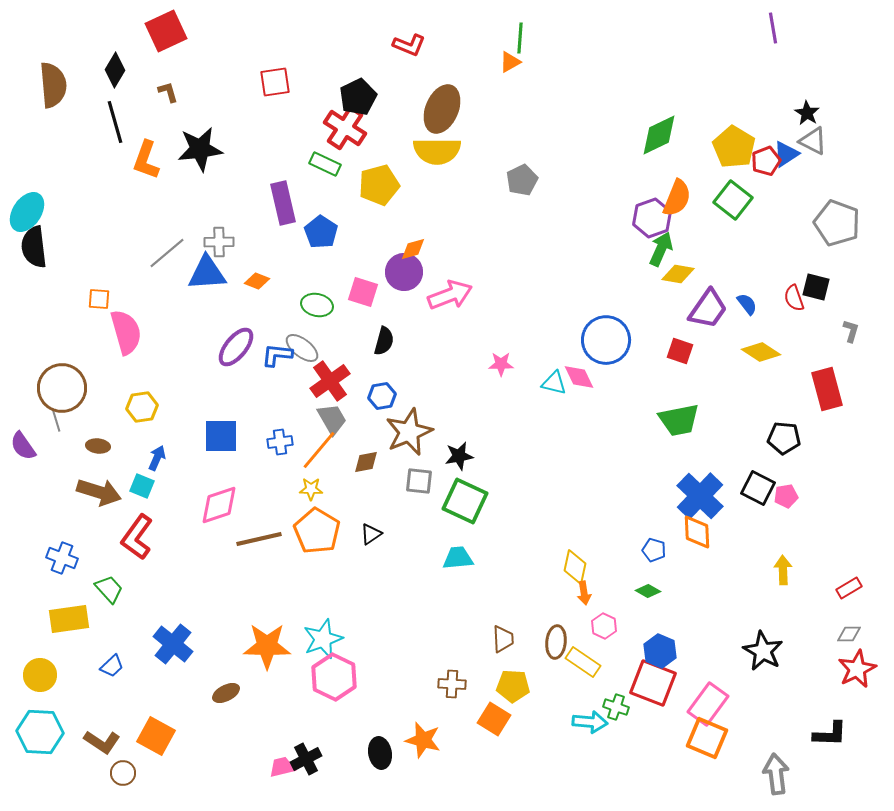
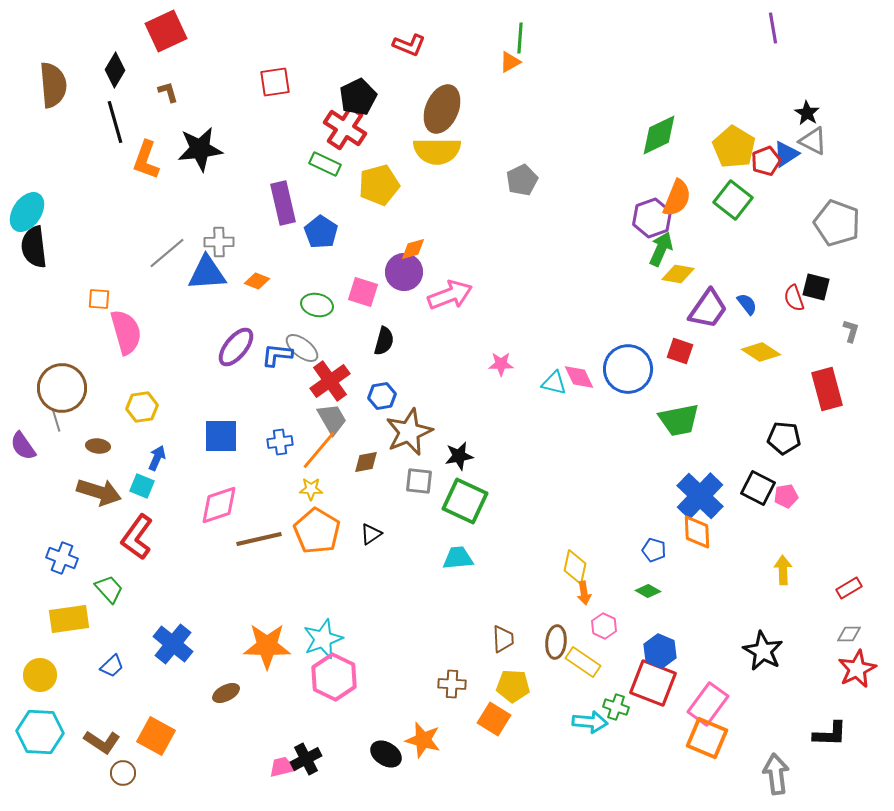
blue circle at (606, 340): moved 22 px right, 29 px down
black ellipse at (380, 753): moved 6 px right, 1 px down; rotated 48 degrees counterclockwise
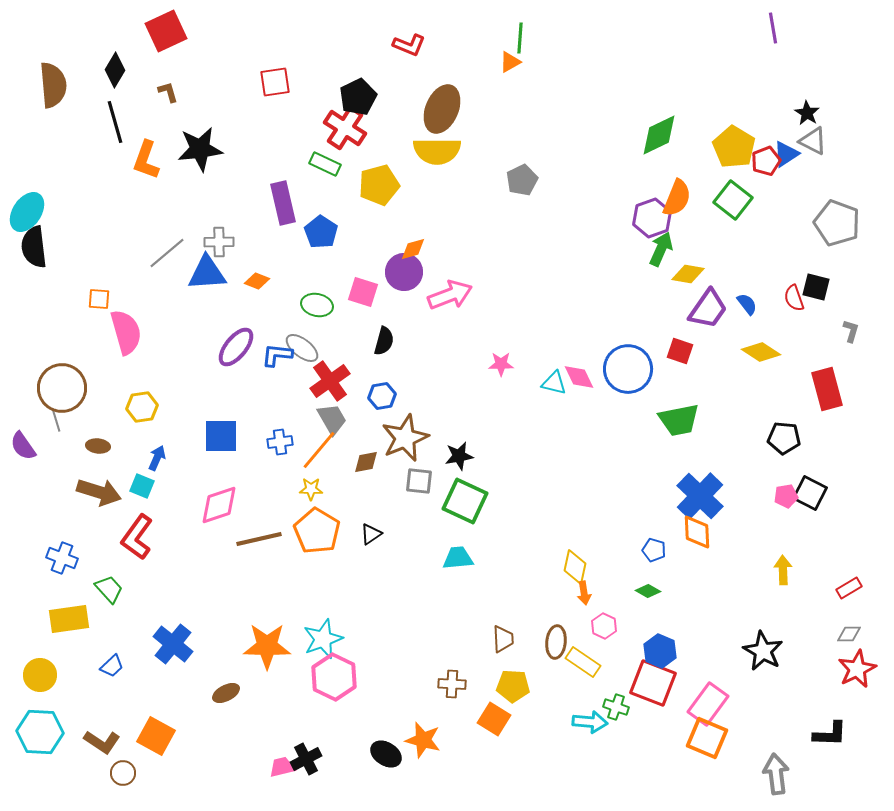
yellow diamond at (678, 274): moved 10 px right
brown star at (409, 432): moved 4 px left, 6 px down
black square at (758, 488): moved 52 px right, 5 px down
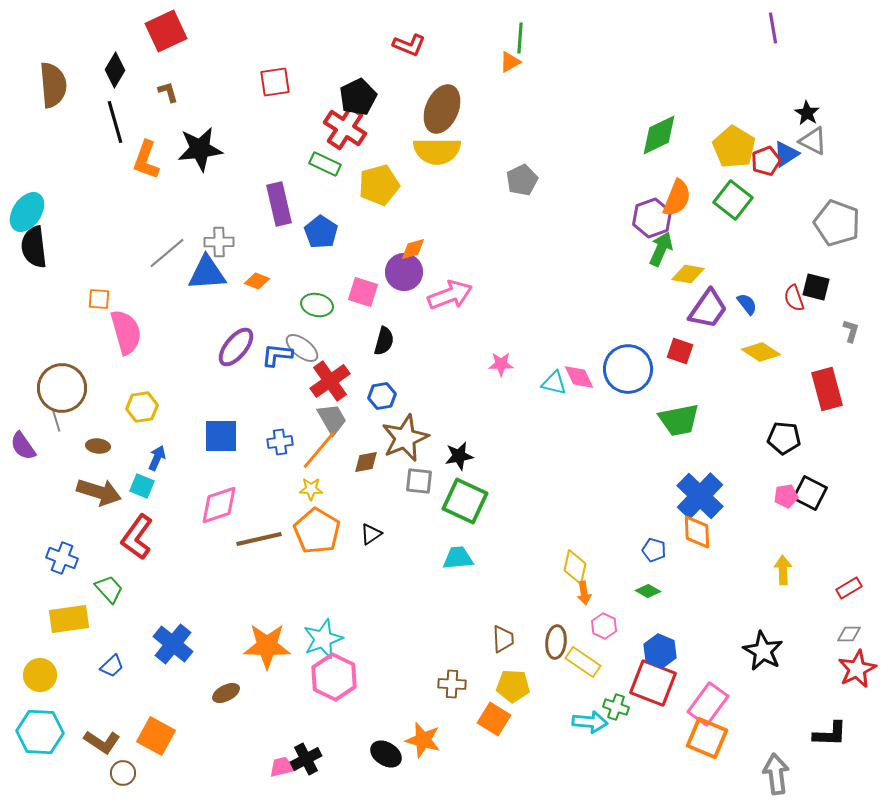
purple rectangle at (283, 203): moved 4 px left, 1 px down
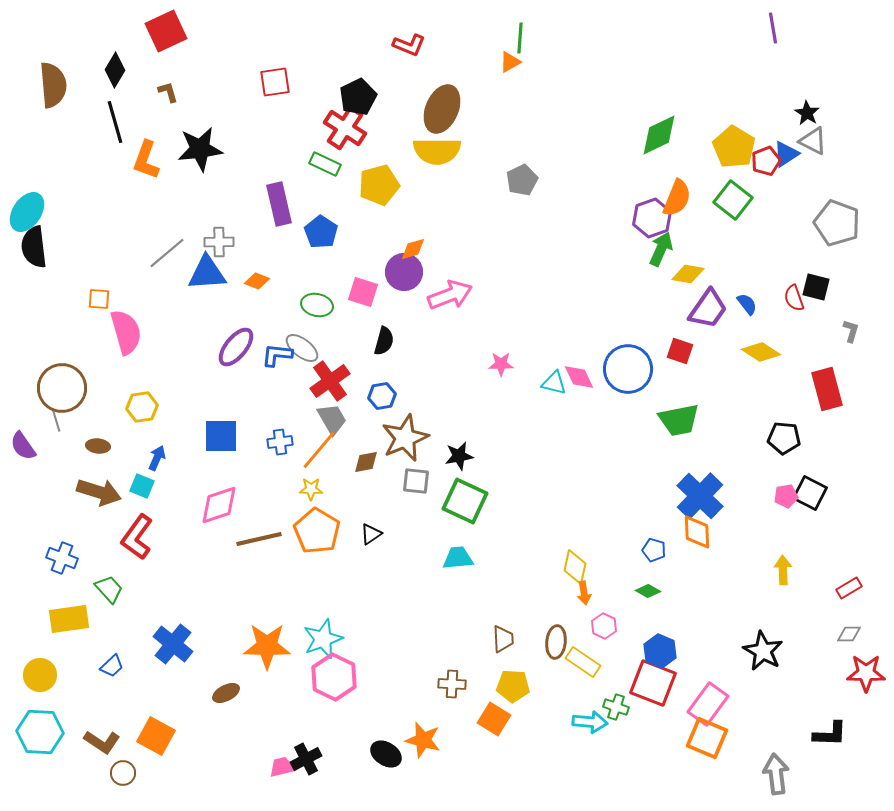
gray square at (419, 481): moved 3 px left
red star at (857, 669): moved 9 px right, 4 px down; rotated 27 degrees clockwise
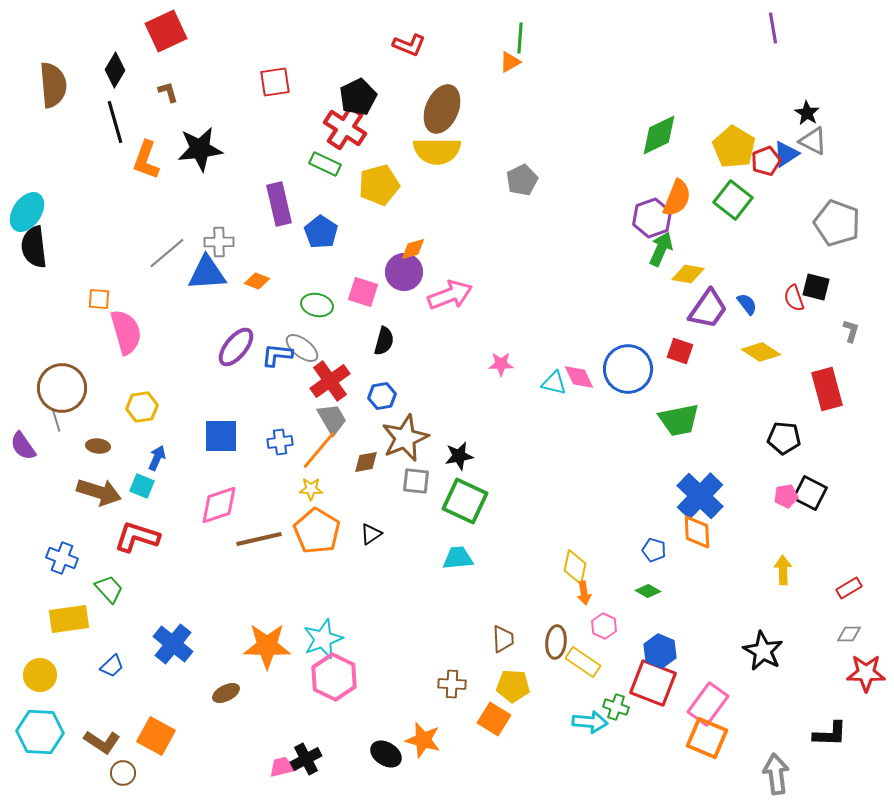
red L-shape at (137, 537): rotated 72 degrees clockwise
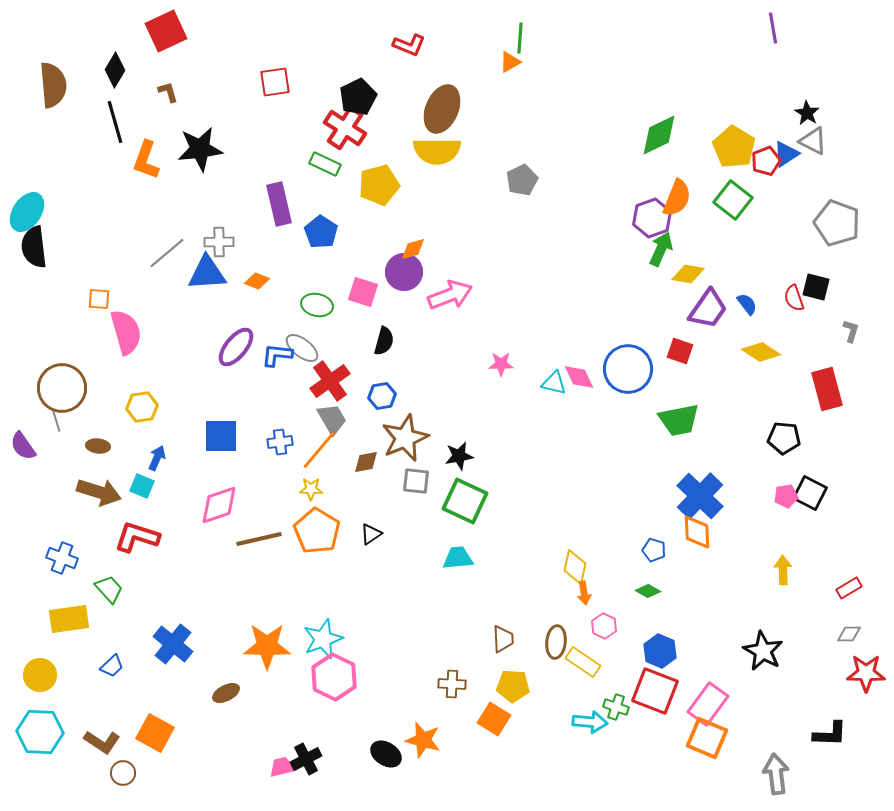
red square at (653, 683): moved 2 px right, 8 px down
orange square at (156, 736): moved 1 px left, 3 px up
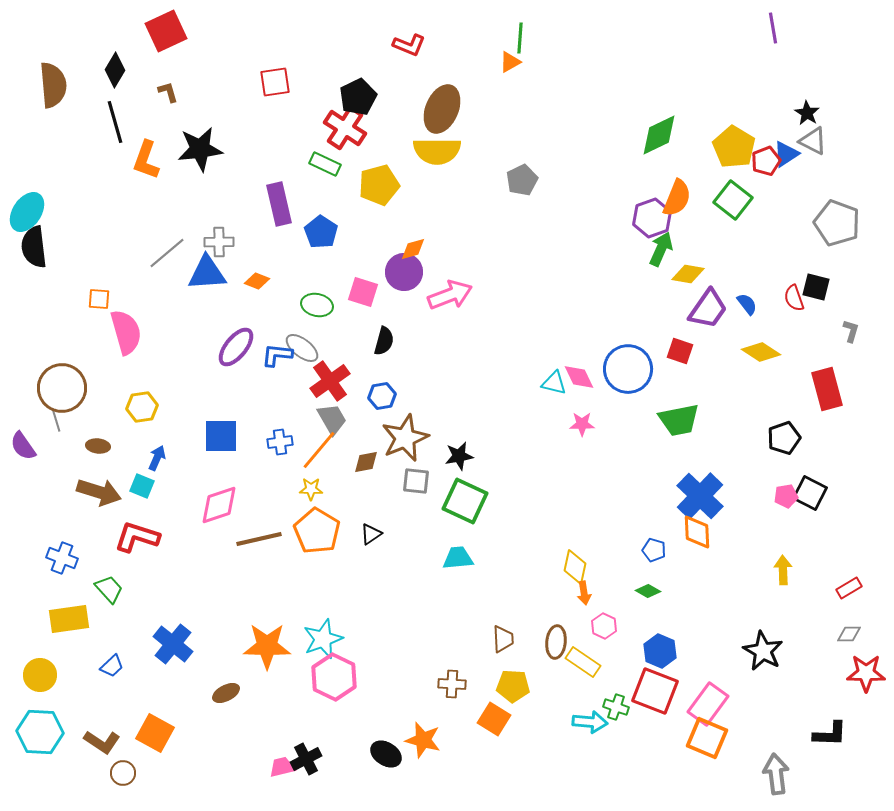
pink star at (501, 364): moved 81 px right, 60 px down
black pentagon at (784, 438): rotated 24 degrees counterclockwise
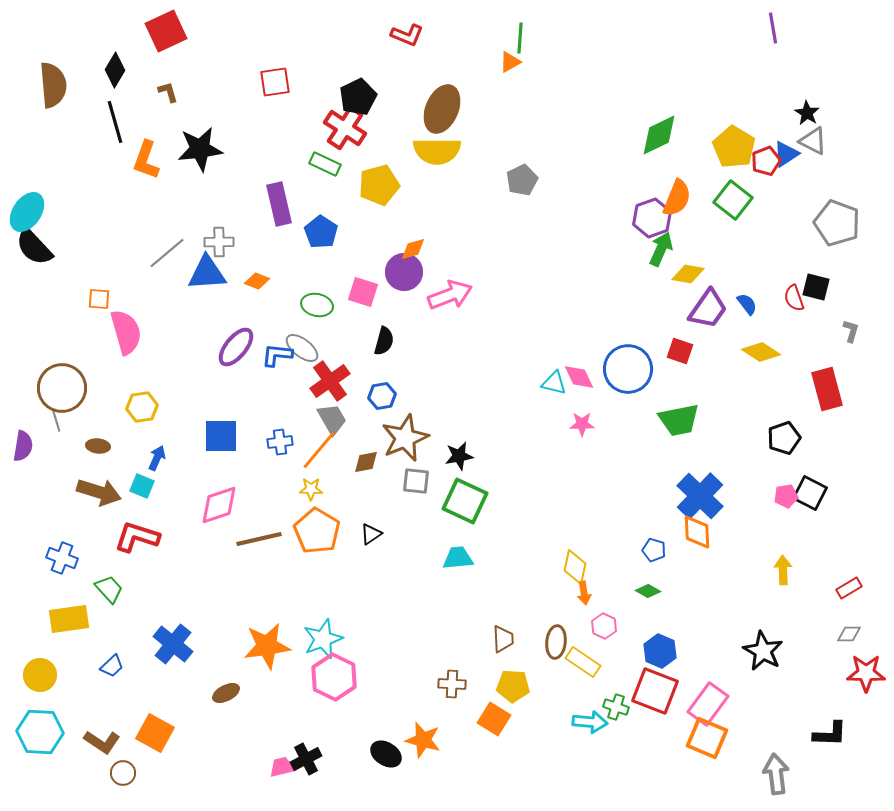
red L-shape at (409, 45): moved 2 px left, 10 px up
black semicircle at (34, 247): rotated 36 degrees counterclockwise
purple semicircle at (23, 446): rotated 136 degrees counterclockwise
orange star at (267, 646): rotated 9 degrees counterclockwise
